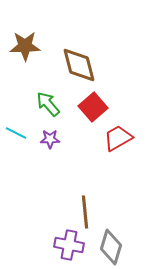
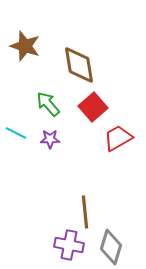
brown star: rotated 20 degrees clockwise
brown diamond: rotated 6 degrees clockwise
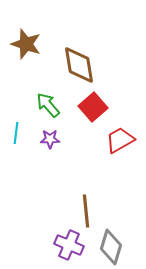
brown star: moved 1 px right, 2 px up
green arrow: moved 1 px down
cyan line: rotated 70 degrees clockwise
red trapezoid: moved 2 px right, 2 px down
brown line: moved 1 px right, 1 px up
purple cross: rotated 12 degrees clockwise
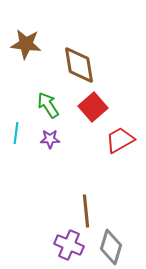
brown star: rotated 12 degrees counterclockwise
green arrow: rotated 8 degrees clockwise
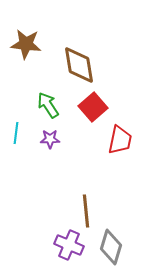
red trapezoid: rotated 132 degrees clockwise
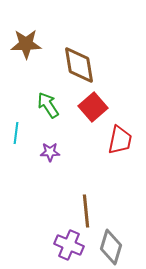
brown star: rotated 8 degrees counterclockwise
purple star: moved 13 px down
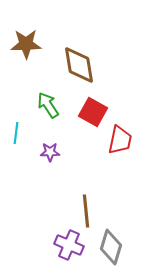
red square: moved 5 px down; rotated 20 degrees counterclockwise
